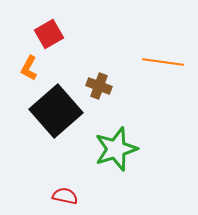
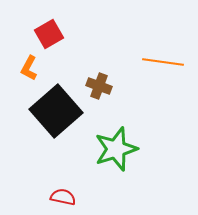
red semicircle: moved 2 px left, 1 px down
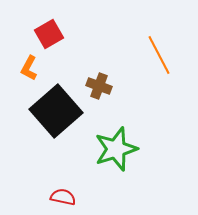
orange line: moved 4 px left, 7 px up; rotated 54 degrees clockwise
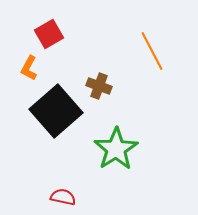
orange line: moved 7 px left, 4 px up
green star: rotated 15 degrees counterclockwise
